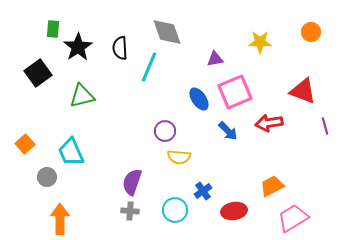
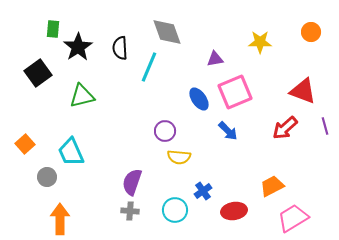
red arrow: moved 16 px right, 5 px down; rotated 32 degrees counterclockwise
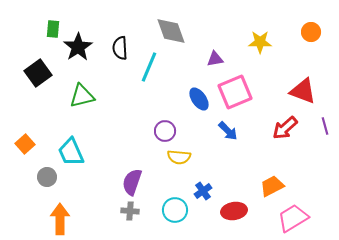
gray diamond: moved 4 px right, 1 px up
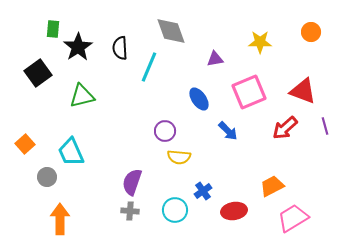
pink square: moved 14 px right
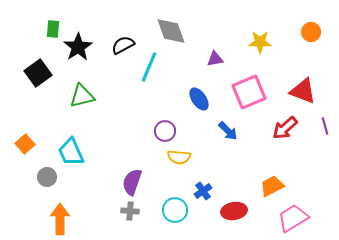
black semicircle: moved 3 px right, 3 px up; rotated 65 degrees clockwise
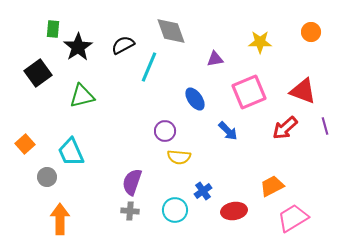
blue ellipse: moved 4 px left
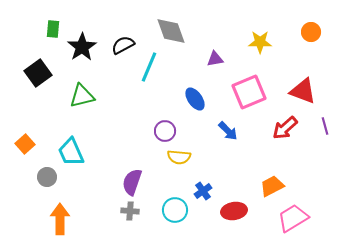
black star: moved 4 px right
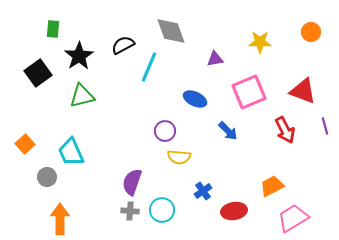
black star: moved 3 px left, 9 px down
blue ellipse: rotated 30 degrees counterclockwise
red arrow: moved 2 px down; rotated 76 degrees counterclockwise
cyan circle: moved 13 px left
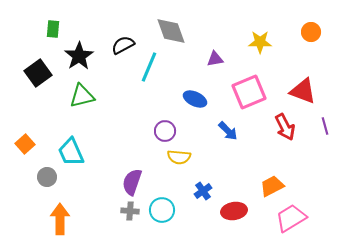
red arrow: moved 3 px up
pink trapezoid: moved 2 px left
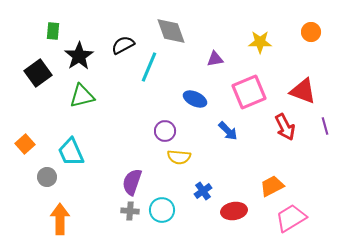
green rectangle: moved 2 px down
